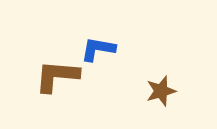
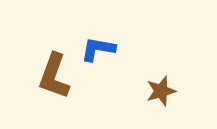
brown L-shape: moved 3 px left; rotated 75 degrees counterclockwise
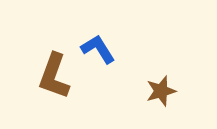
blue L-shape: rotated 48 degrees clockwise
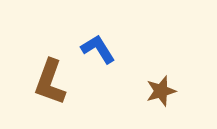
brown L-shape: moved 4 px left, 6 px down
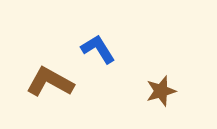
brown L-shape: rotated 99 degrees clockwise
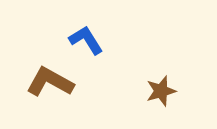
blue L-shape: moved 12 px left, 9 px up
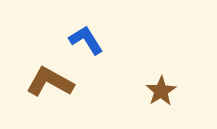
brown star: rotated 16 degrees counterclockwise
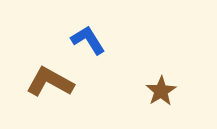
blue L-shape: moved 2 px right
